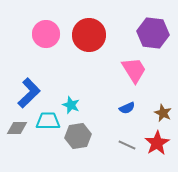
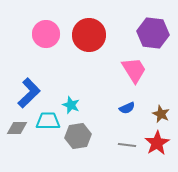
brown star: moved 2 px left, 1 px down
gray line: rotated 18 degrees counterclockwise
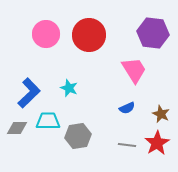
cyan star: moved 2 px left, 17 px up
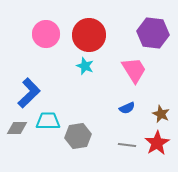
cyan star: moved 16 px right, 22 px up
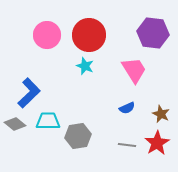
pink circle: moved 1 px right, 1 px down
gray diamond: moved 2 px left, 4 px up; rotated 40 degrees clockwise
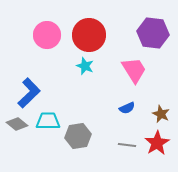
gray diamond: moved 2 px right
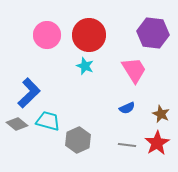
cyan trapezoid: rotated 15 degrees clockwise
gray hexagon: moved 4 px down; rotated 15 degrees counterclockwise
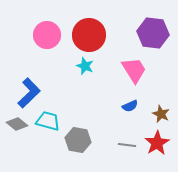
blue semicircle: moved 3 px right, 2 px up
gray hexagon: rotated 25 degrees counterclockwise
